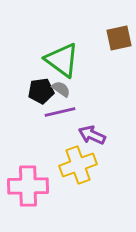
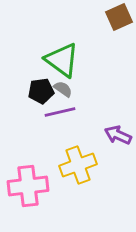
brown square: moved 21 px up; rotated 12 degrees counterclockwise
gray semicircle: moved 2 px right
purple arrow: moved 26 px right
pink cross: rotated 6 degrees counterclockwise
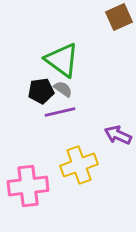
yellow cross: moved 1 px right
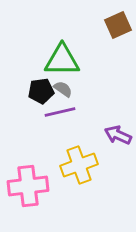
brown square: moved 1 px left, 8 px down
green triangle: rotated 36 degrees counterclockwise
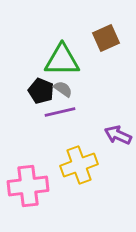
brown square: moved 12 px left, 13 px down
black pentagon: rotated 30 degrees clockwise
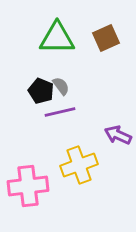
green triangle: moved 5 px left, 22 px up
gray semicircle: moved 2 px left, 3 px up; rotated 18 degrees clockwise
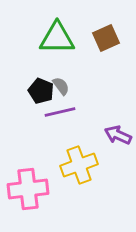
pink cross: moved 3 px down
